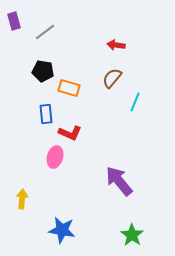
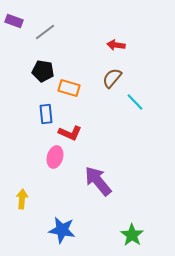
purple rectangle: rotated 54 degrees counterclockwise
cyan line: rotated 66 degrees counterclockwise
purple arrow: moved 21 px left
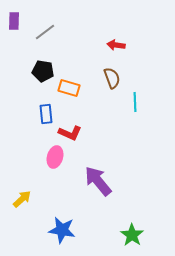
purple rectangle: rotated 72 degrees clockwise
brown semicircle: rotated 120 degrees clockwise
cyan line: rotated 42 degrees clockwise
yellow arrow: rotated 42 degrees clockwise
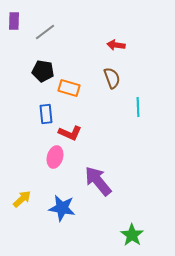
cyan line: moved 3 px right, 5 px down
blue star: moved 22 px up
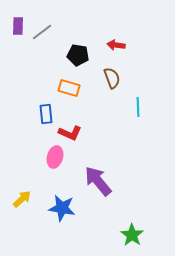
purple rectangle: moved 4 px right, 5 px down
gray line: moved 3 px left
black pentagon: moved 35 px right, 16 px up
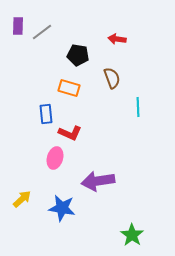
red arrow: moved 1 px right, 6 px up
pink ellipse: moved 1 px down
purple arrow: rotated 60 degrees counterclockwise
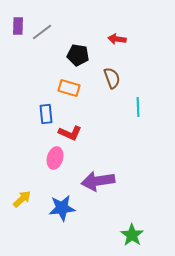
blue star: rotated 16 degrees counterclockwise
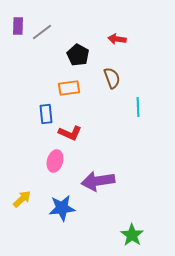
black pentagon: rotated 20 degrees clockwise
orange rectangle: rotated 25 degrees counterclockwise
pink ellipse: moved 3 px down
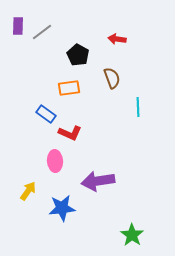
blue rectangle: rotated 48 degrees counterclockwise
pink ellipse: rotated 20 degrees counterclockwise
yellow arrow: moved 6 px right, 8 px up; rotated 12 degrees counterclockwise
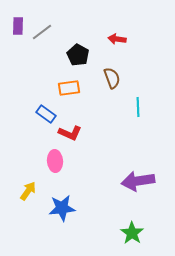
purple arrow: moved 40 px right
green star: moved 2 px up
